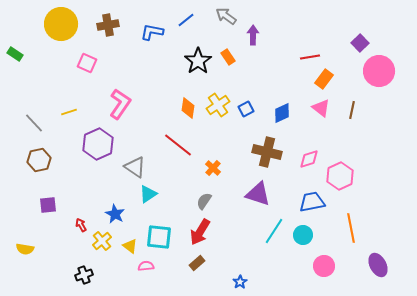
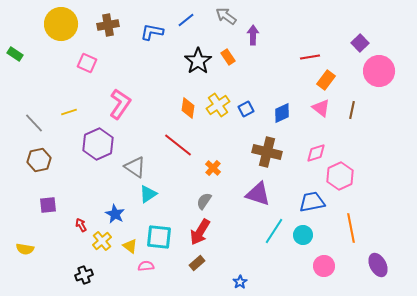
orange rectangle at (324, 79): moved 2 px right, 1 px down
pink diamond at (309, 159): moved 7 px right, 6 px up
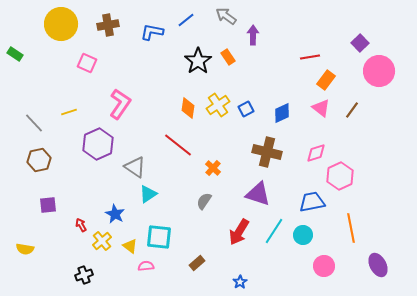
brown line at (352, 110): rotated 24 degrees clockwise
red arrow at (200, 232): moved 39 px right
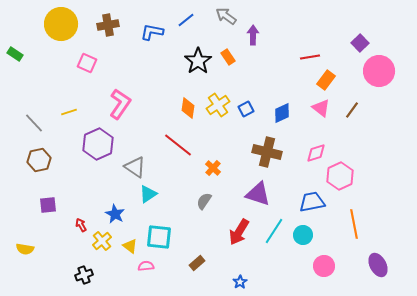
orange line at (351, 228): moved 3 px right, 4 px up
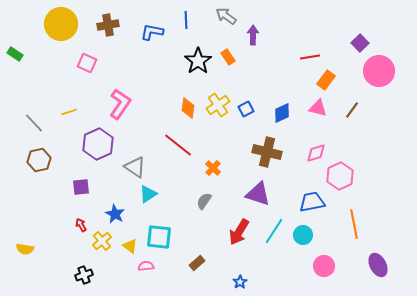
blue line at (186, 20): rotated 54 degrees counterclockwise
pink triangle at (321, 108): moved 3 px left; rotated 24 degrees counterclockwise
purple square at (48, 205): moved 33 px right, 18 px up
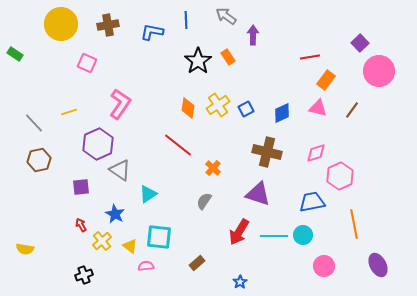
gray triangle at (135, 167): moved 15 px left, 3 px down
cyan line at (274, 231): moved 5 px down; rotated 56 degrees clockwise
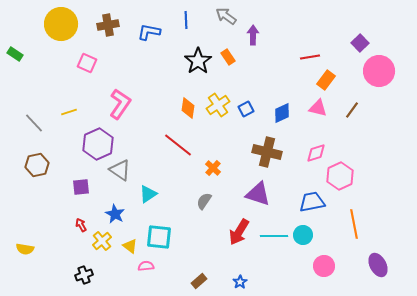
blue L-shape at (152, 32): moved 3 px left
brown hexagon at (39, 160): moved 2 px left, 5 px down
brown rectangle at (197, 263): moved 2 px right, 18 px down
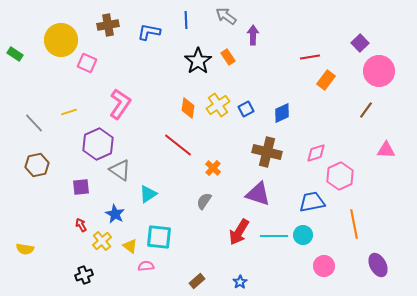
yellow circle at (61, 24): moved 16 px down
pink triangle at (318, 108): moved 68 px right, 42 px down; rotated 12 degrees counterclockwise
brown line at (352, 110): moved 14 px right
brown rectangle at (199, 281): moved 2 px left
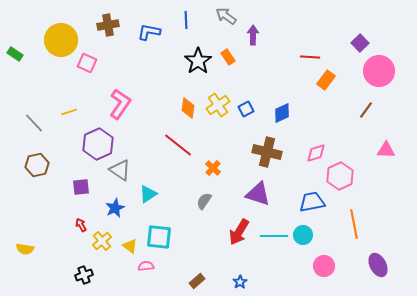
red line at (310, 57): rotated 12 degrees clockwise
blue star at (115, 214): moved 6 px up; rotated 18 degrees clockwise
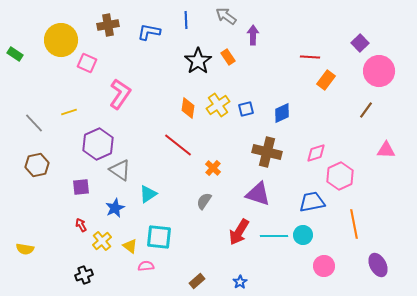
pink L-shape at (120, 104): moved 10 px up
blue square at (246, 109): rotated 14 degrees clockwise
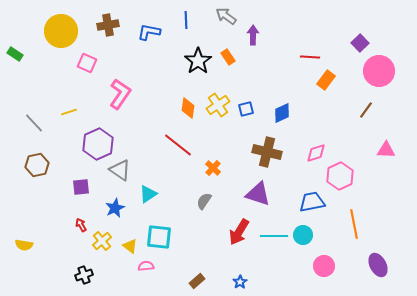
yellow circle at (61, 40): moved 9 px up
yellow semicircle at (25, 249): moved 1 px left, 4 px up
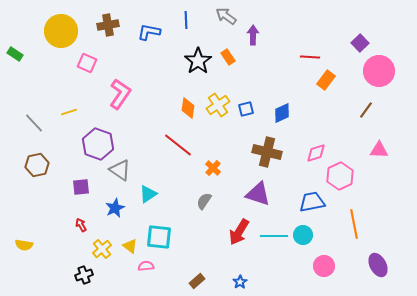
purple hexagon at (98, 144): rotated 16 degrees counterclockwise
pink triangle at (386, 150): moved 7 px left
yellow cross at (102, 241): moved 8 px down
